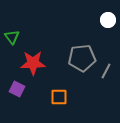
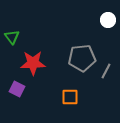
orange square: moved 11 px right
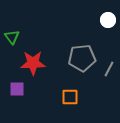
gray line: moved 3 px right, 2 px up
purple square: rotated 28 degrees counterclockwise
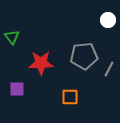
gray pentagon: moved 2 px right, 2 px up
red star: moved 8 px right
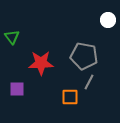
gray pentagon: rotated 16 degrees clockwise
gray line: moved 20 px left, 13 px down
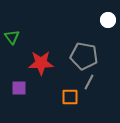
purple square: moved 2 px right, 1 px up
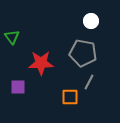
white circle: moved 17 px left, 1 px down
gray pentagon: moved 1 px left, 3 px up
purple square: moved 1 px left, 1 px up
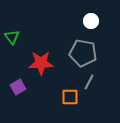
purple square: rotated 28 degrees counterclockwise
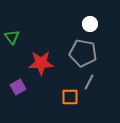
white circle: moved 1 px left, 3 px down
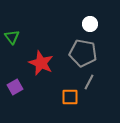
red star: rotated 25 degrees clockwise
purple square: moved 3 px left
